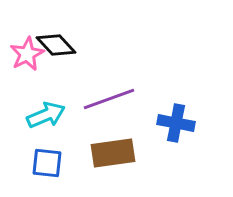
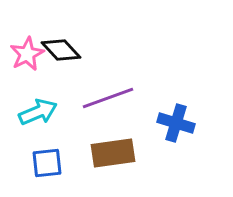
black diamond: moved 5 px right, 5 px down
purple line: moved 1 px left, 1 px up
cyan arrow: moved 8 px left, 3 px up
blue cross: rotated 6 degrees clockwise
blue square: rotated 12 degrees counterclockwise
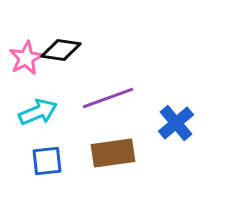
black diamond: rotated 39 degrees counterclockwise
pink star: moved 1 px left, 4 px down
blue cross: rotated 33 degrees clockwise
blue square: moved 2 px up
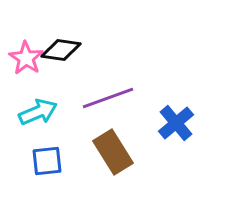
pink star: rotated 12 degrees counterclockwise
brown rectangle: moved 1 px up; rotated 66 degrees clockwise
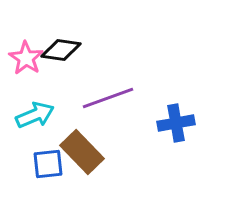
cyan arrow: moved 3 px left, 3 px down
blue cross: rotated 30 degrees clockwise
brown rectangle: moved 31 px left; rotated 12 degrees counterclockwise
blue square: moved 1 px right, 3 px down
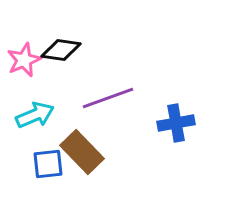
pink star: moved 2 px left, 2 px down; rotated 16 degrees clockwise
